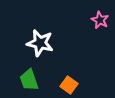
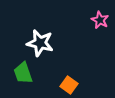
green trapezoid: moved 6 px left, 7 px up
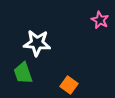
white star: moved 3 px left; rotated 8 degrees counterclockwise
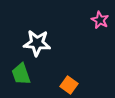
green trapezoid: moved 2 px left, 1 px down
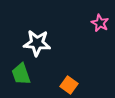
pink star: moved 3 px down
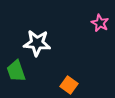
green trapezoid: moved 5 px left, 3 px up
